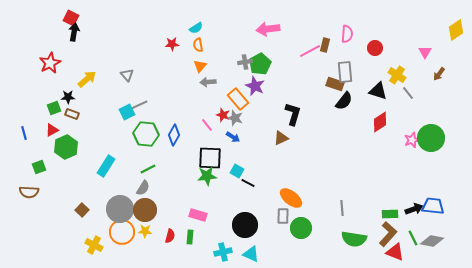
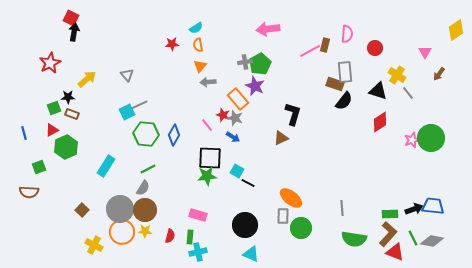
cyan cross at (223, 252): moved 25 px left
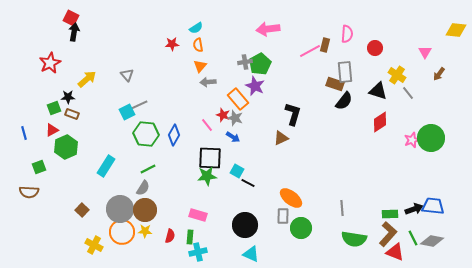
yellow diamond at (456, 30): rotated 40 degrees clockwise
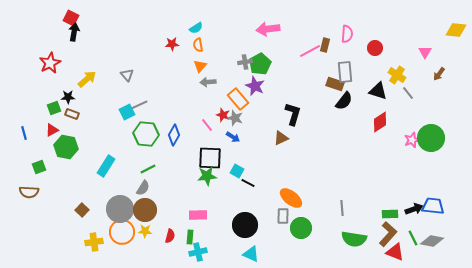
green hexagon at (66, 147): rotated 25 degrees counterclockwise
pink rectangle at (198, 215): rotated 18 degrees counterclockwise
yellow cross at (94, 245): moved 3 px up; rotated 36 degrees counterclockwise
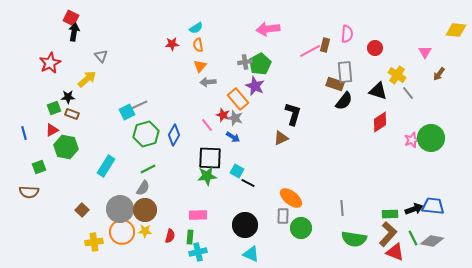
gray triangle at (127, 75): moved 26 px left, 19 px up
green hexagon at (146, 134): rotated 20 degrees counterclockwise
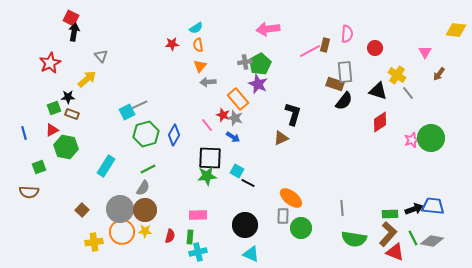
purple star at (255, 86): moved 3 px right, 2 px up
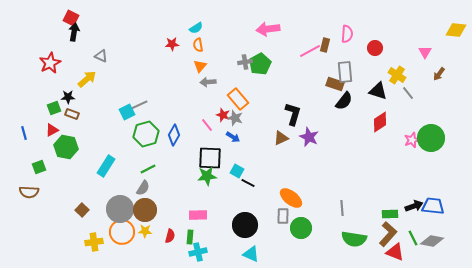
gray triangle at (101, 56): rotated 24 degrees counterclockwise
purple star at (258, 84): moved 51 px right, 53 px down
black arrow at (414, 209): moved 3 px up
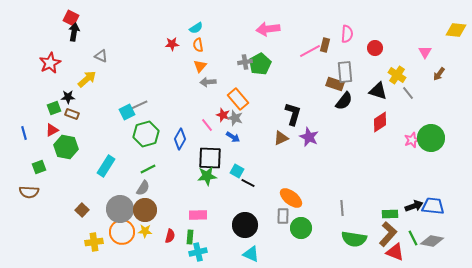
blue diamond at (174, 135): moved 6 px right, 4 px down
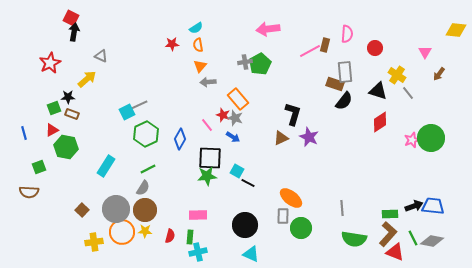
green hexagon at (146, 134): rotated 10 degrees counterclockwise
gray circle at (120, 209): moved 4 px left
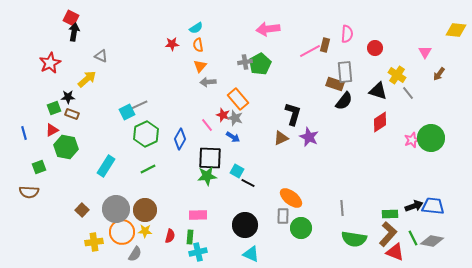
gray semicircle at (143, 188): moved 8 px left, 66 px down
